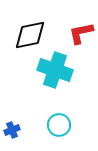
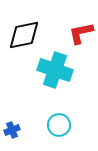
black diamond: moved 6 px left
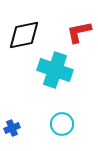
red L-shape: moved 2 px left, 1 px up
cyan circle: moved 3 px right, 1 px up
blue cross: moved 2 px up
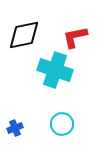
red L-shape: moved 4 px left, 5 px down
blue cross: moved 3 px right
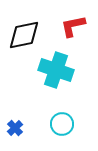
red L-shape: moved 2 px left, 11 px up
cyan cross: moved 1 px right
blue cross: rotated 21 degrees counterclockwise
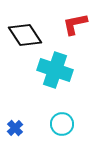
red L-shape: moved 2 px right, 2 px up
black diamond: moved 1 px right; rotated 68 degrees clockwise
cyan cross: moved 1 px left
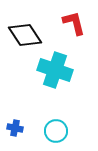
red L-shape: moved 1 px left, 1 px up; rotated 88 degrees clockwise
cyan circle: moved 6 px left, 7 px down
blue cross: rotated 35 degrees counterclockwise
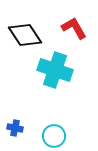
red L-shape: moved 5 px down; rotated 16 degrees counterclockwise
cyan circle: moved 2 px left, 5 px down
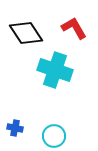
black diamond: moved 1 px right, 2 px up
